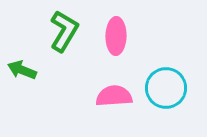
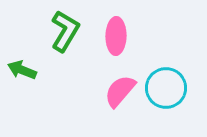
green L-shape: moved 1 px right
pink semicircle: moved 6 px right, 5 px up; rotated 45 degrees counterclockwise
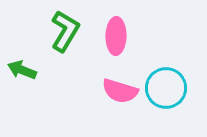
pink semicircle: rotated 114 degrees counterclockwise
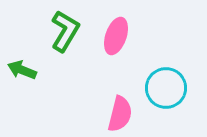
pink ellipse: rotated 18 degrees clockwise
pink semicircle: moved 23 px down; rotated 93 degrees counterclockwise
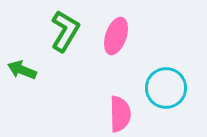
pink semicircle: rotated 15 degrees counterclockwise
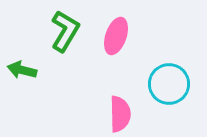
green arrow: rotated 8 degrees counterclockwise
cyan circle: moved 3 px right, 4 px up
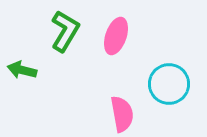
pink semicircle: moved 2 px right; rotated 9 degrees counterclockwise
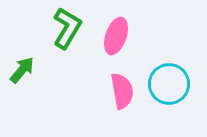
green L-shape: moved 2 px right, 3 px up
green arrow: rotated 116 degrees clockwise
pink semicircle: moved 23 px up
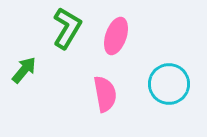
green arrow: moved 2 px right
pink semicircle: moved 17 px left, 3 px down
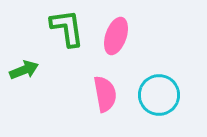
green L-shape: rotated 39 degrees counterclockwise
green arrow: rotated 28 degrees clockwise
cyan circle: moved 10 px left, 11 px down
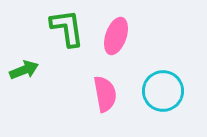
cyan circle: moved 4 px right, 4 px up
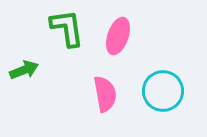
pink ellipse: moved 2 px right
